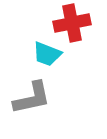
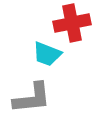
gray L-shape: rotated 6 degrees clockwise
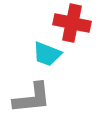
red cross: rotated 24 degrees clockwise
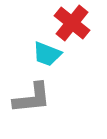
red cross: rotated 27 degrees clockwise
